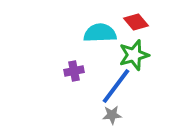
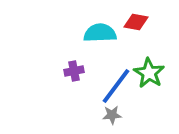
red diamond: rotated 40 degrees counterclockwise
green star: moved 15 px right, 18 px down; rotated 24 degrees counterclockwise
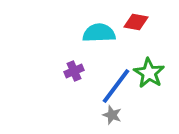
cyan semicircle: moved 1 px left
purple cross: rotated 12 degrees counterclockwise
gray star: rotated 24 degrees clockwise
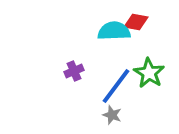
cyan semicircle: moved 15 px right, 2 px up
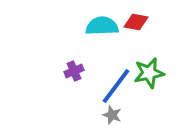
cyan semicircle: moved 12 px left, 5 px up
green star: rotated 28 degrees clockwise
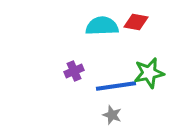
blue line: rotated 45 degrees clockwise
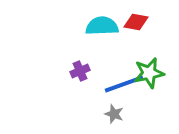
purple cross: moved 6 px right
blue line: moved 8 px right, 2 px up; rotated 12 degrees counterclockwise
gray star: moved 2 px right, 1 px up
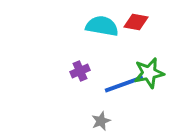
cyan semicircle: rotated 12 degrees clockwise
gray star: moved 13 px left, 7 px down; rotated 30 degrees clockwise
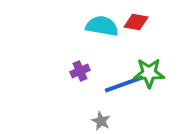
green star: rotated 12 degrees clockwise
gray star: rotated 24 degrees counterclockwise
